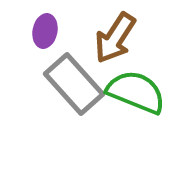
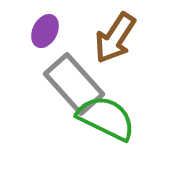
purple ellipse: rotated 16 degrees clockwise
green semicircle: moved 30 px left, 26 px down; rotated 4 degrees clockwise
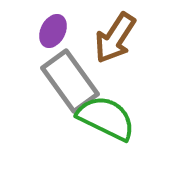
purple ellipse: moved 8 px right
gray rectangle: moved 4 px left, 3 px up; rotated 6 degrees clockwise
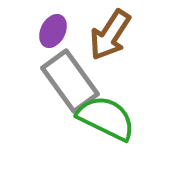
brown arrow: moved 5 px left, 3 px up
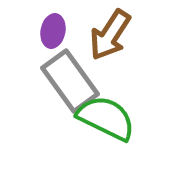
purple ellipse: rotated 16 degrees counterclockwise
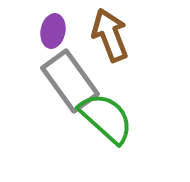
brown arrow: rotated 126 degrees clockwise
green semicircle: rotated 16 degrees clockwise
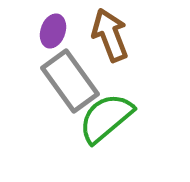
purple ellipse: rotated 8 degrees clockwise
green semicircle: rotated 82 degrees counterclockwise
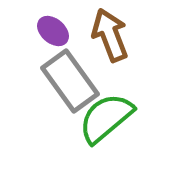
purple ellipse: rotated 68 degrees counterclockwise
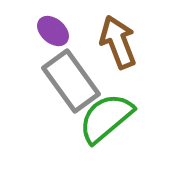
brown arrow: moved 8 px right, 7 px down
gray rectangle: moved 1 px right
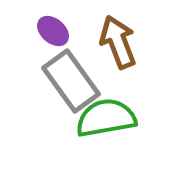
green semicircle: rotated 30 degrees clockwise
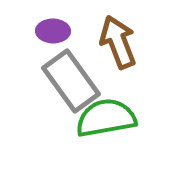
purple ellipse: rotated 40 degrees counterclockwise
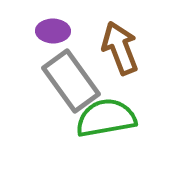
brown arrow: moved 2 px right, 6 px down
